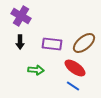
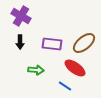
blue line: moved 8 px left
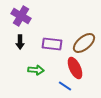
red ellipse: rotated 30 degrees clockwise
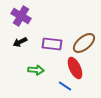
black arrow: rotated 64 degrees clockwise
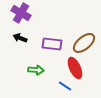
purple cross: moved 3 px up
black arrow: moved 4 px up; rotated 48 degrees clockwise
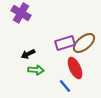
black arrow: moved 8 px right, 16 px down; rotated 48 degrees counterclockwise
purple rectangle: moved 13 px right, 1 px up; rotated 24 degrees counterclockwise
blue line: rotated 16 degrees clockwise
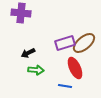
purple cross: rotated 24 degrees counterclockwise
black arrow: moved 1 px up
blue line: rotated 40 degrees counterclockwise
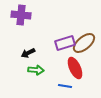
purple cross: moved 2 px down
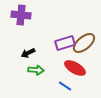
red ellipse: rotated 35 degrees counterclockwise
blue line: rotated 24 degrees clockwise
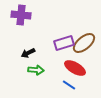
purple rectangle: moved 1 px left
blue line: moved 4 px right, 1 px up
